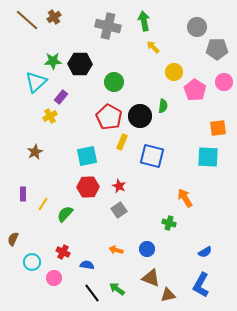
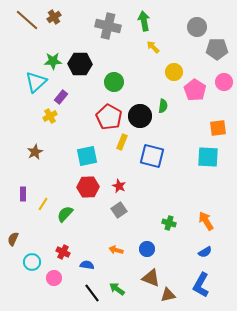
orange arrow at (185, 198): moved 21 px right, 23 px down
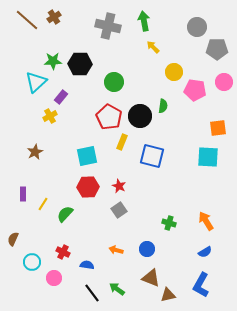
pink pentagon at (195, 90): rotated 25 degrees counterclockwise
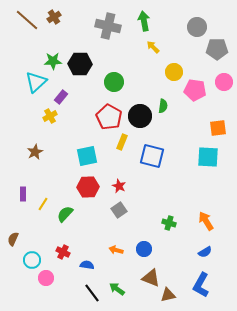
blue circle at (147, 249): moved 3 px left
cyan circle at (32, 262): moved 2 px up
pink circle at (54, 278): moved 8 px left
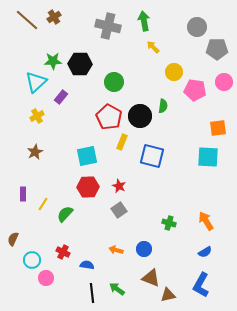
yellow cross at (50, 116): moved 13 px left
black line at (92, 293): rotated 30 degrees clockwise
